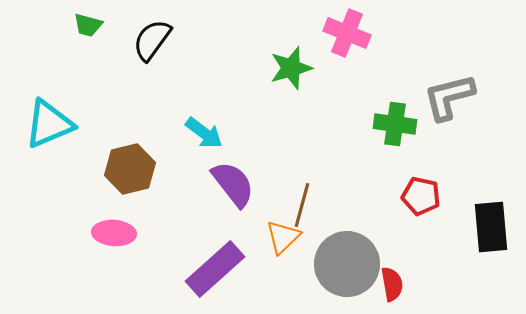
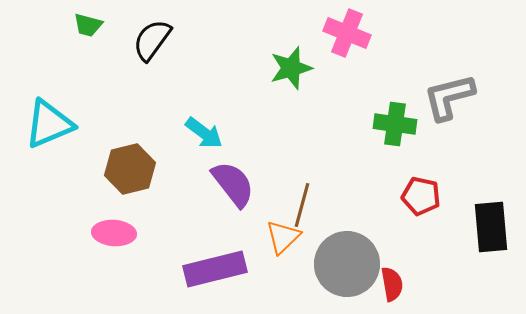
purple rectangle: rotated 28 degrees clockwise
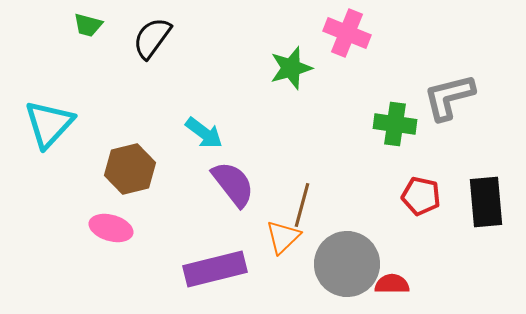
black semicircle: moved 2 px up
cyan triangle: rotated 24 degrees counterclockwise
black rectangle: moved 5 px left, 25 px up
pink ellipse: moved 3 px left, 5 px up; rotated 12 degrees clockwise
red semicircle: rotated 80 degrees counterclockwise
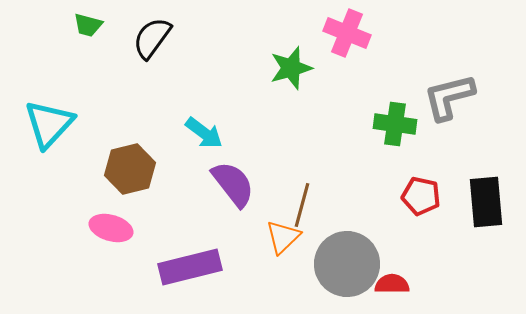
purple rectangle: moved 25 px left, 2 px up
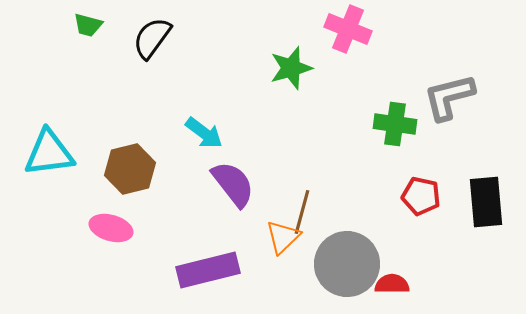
pink cross: moved 1 px right, 4 px up
cyan triangle: moved 29 px down; rotated 40 degrees clockwise
brown line: moved 7 px down
purple rectangle: moved 18 px right, 3 px down
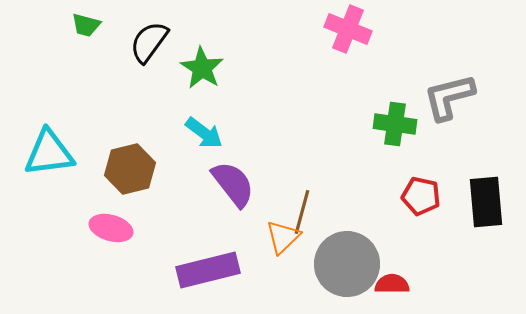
green trapezoid: moved 2 px left
black semicircle: moved 3 px left, 4 px down
green star: moved 89 px left; rotated 24 degrees counterclockwise
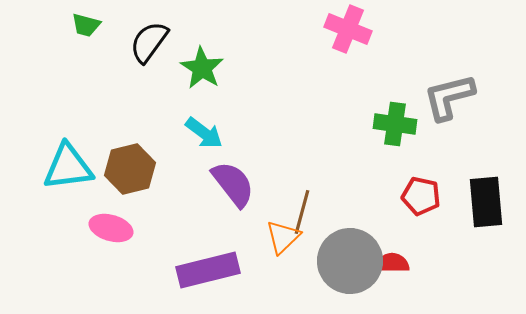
cyan triangle: moved 19 px right, 14 px down
gray circle: moved 3 px right, 3 px up
red semicircle: moved 21 px up
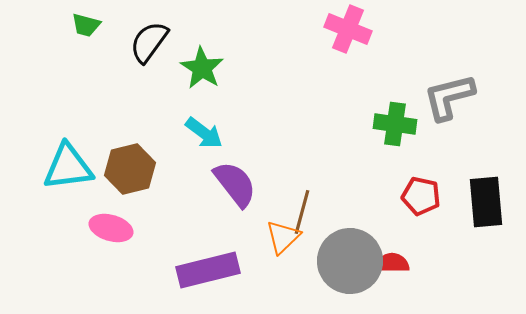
purple semicircle: moved 2 px right
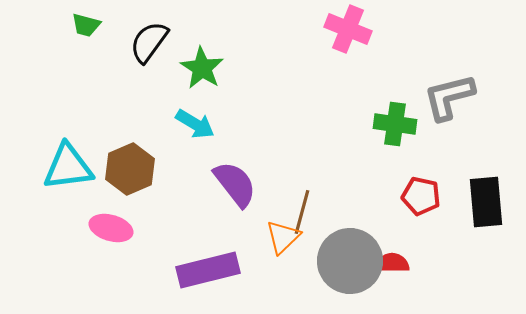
cyan arrow: moved 9 px left, 9 px up; rotated 6 degrees counterclockwise
brown hexagon: rotated 9 degrees counterclockwise
